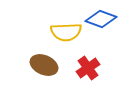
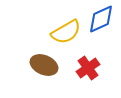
blue diamond: rotated 44 degrees counterclockwise
yellow semicircle: rotated 28 degrees counterclockwise
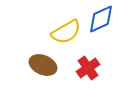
brown ellipse: moved 1 px left
